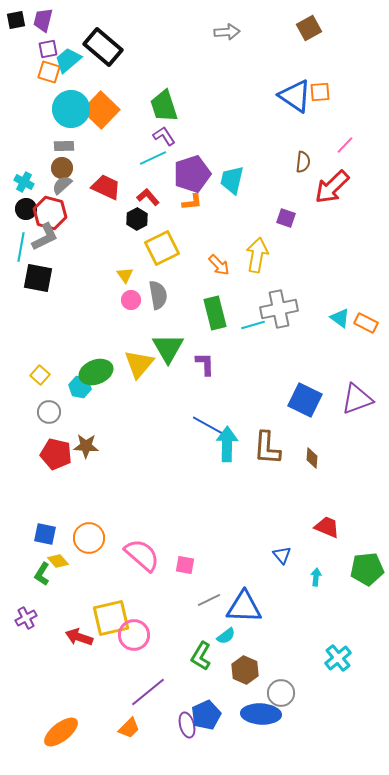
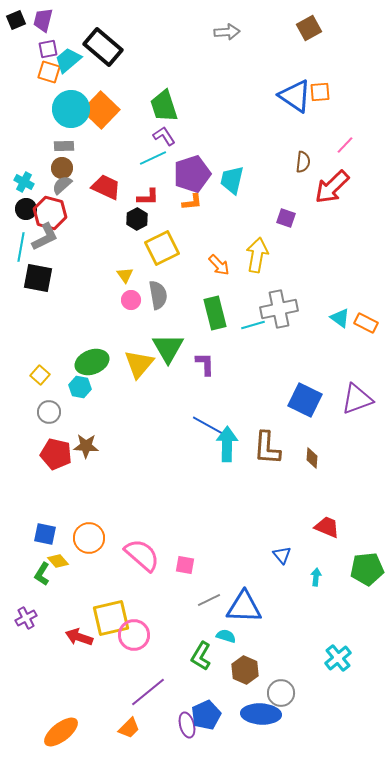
black square at (16, 20): rotated 12 degrees counterclockwise
red L-shape at (148, 197): rotated 130 degrees clockwise
green ellipse at (96, 372): moved 4 px left, 10 px up
cyan semicircle at (226, 636): rotated 126 degrees counterclockwise
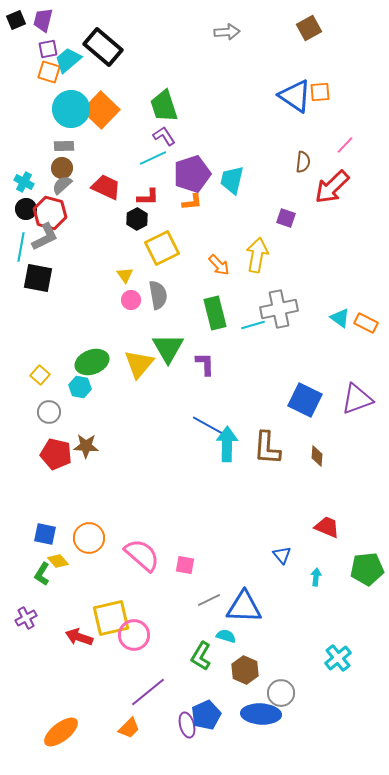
brown diamond at (312, 458): moved 5 px right, 2 px up
